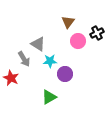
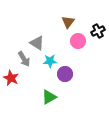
black cross: moved 1 px right, 2 px up
gray triangle: moved 1 px left, 1 px up
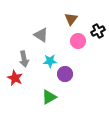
brown triangle: moved 3 px right, 3 px up
gray triangle: moved 4 px right, 8 px up
gray arrow: rotated 21 degrees clockwise
red star: moved 4 px right
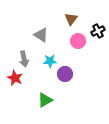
green triangle: moved 4 px left, 3 px down
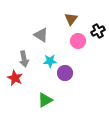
purple circle: moved 1 px up
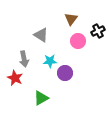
green triangle: moved 4 px left, 2 px up
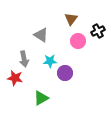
red star: rotated 14 degrees counterclockwise
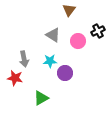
brown triangle: moved 2 px left, 9 px up
gray triangle: moved 12 px right
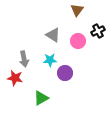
brown triangle: moved 8 px right
cyan star: moved 1 px up
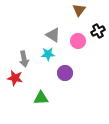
brown triangle: moved 2 px right
cyan star: moved 2 px left, 6 px up
green triangle: rotated 28 degrees clockwise
